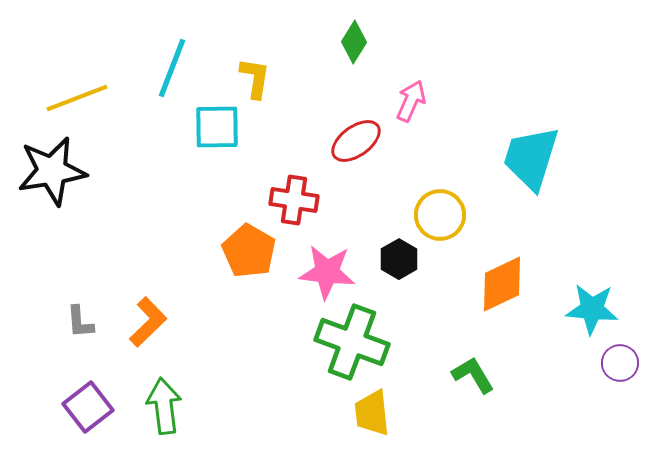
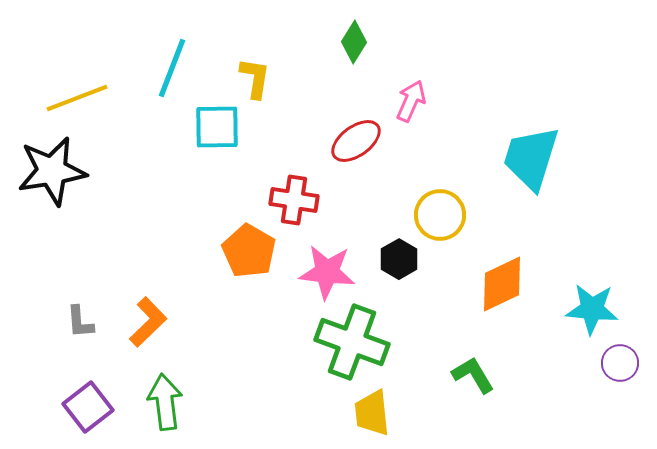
green arrow: moved 1 px right, 4 px up
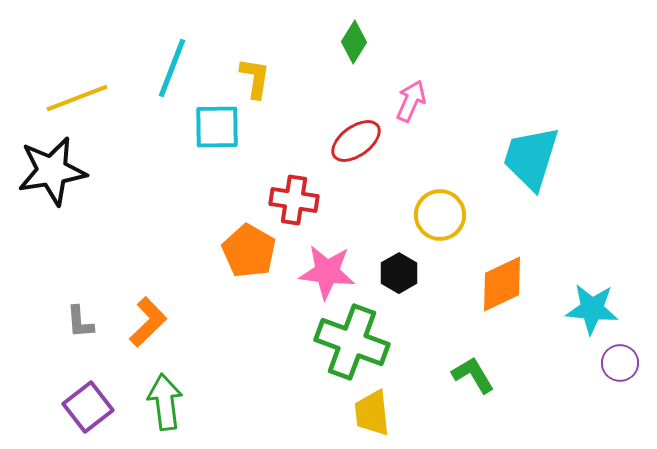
black hexagon: moved 14 px down
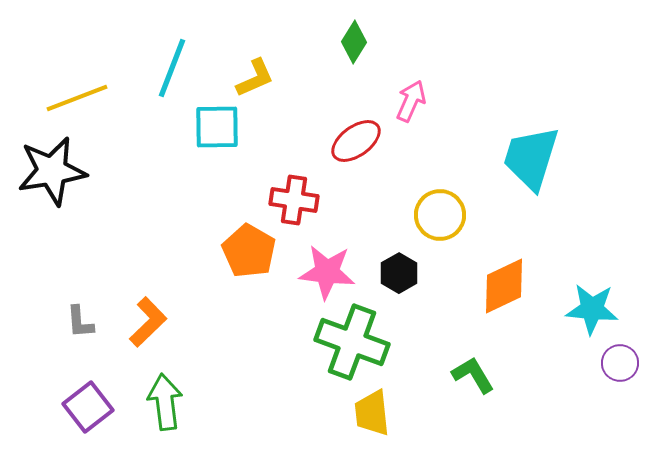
yellow L-shape: rotated 57 degrees clockwise
orange diamond: moved 2 px right, 2 px down
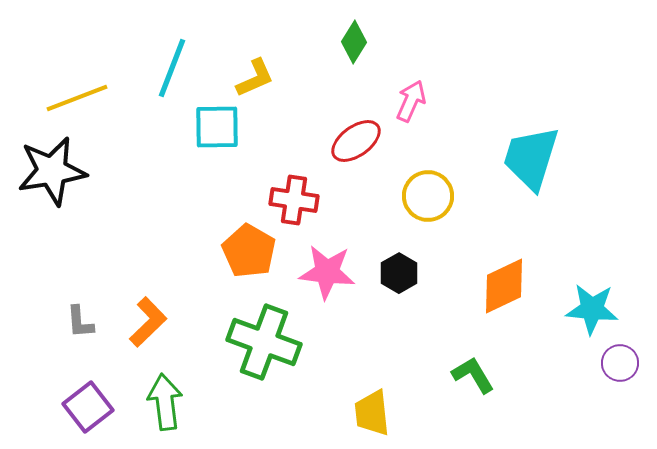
yellow circle: moved 12 px left, 19 px up
green cross: moved 88 px left
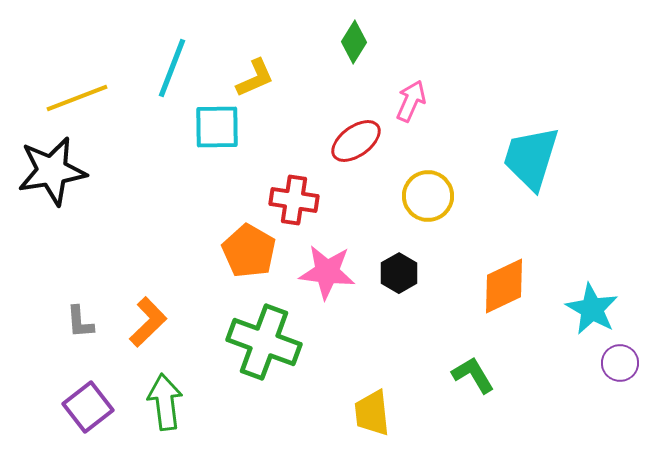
cyan star: rotated 24 degrees clockwise
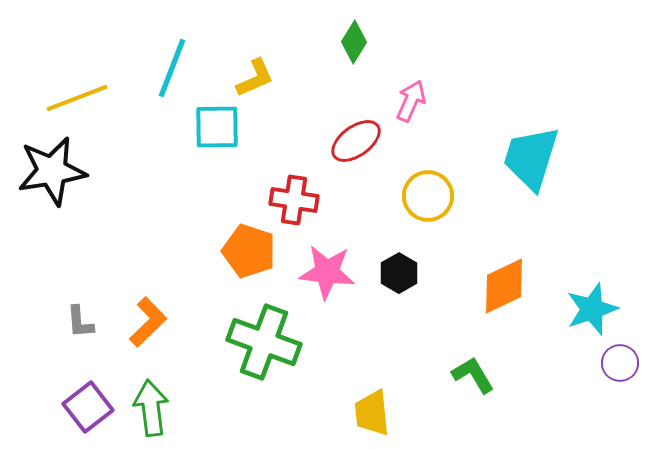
orange pentagon: rotated 12 degrees counterclockwise
cyan star: rotated 24 degrees clockwise
green arrow: moved 14 px left, 6 px down
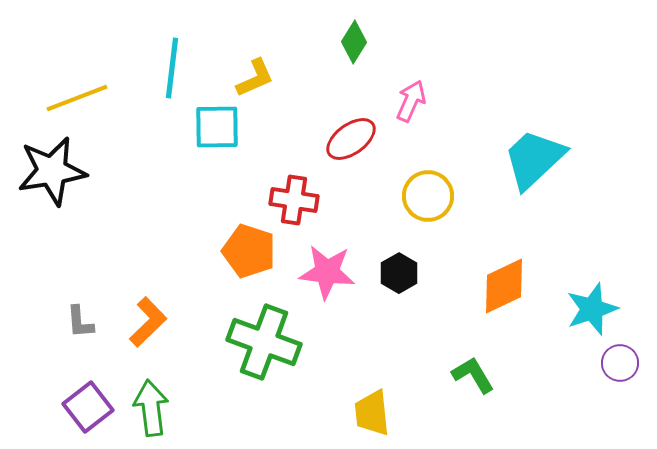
cyan line: rotated 14 degrees counterclockwise
red ellipse: moved 5 px left, 2 px up
cyan trapezoid: moved 3 px right, 1 px down; rotated 30 degrees clockwise
